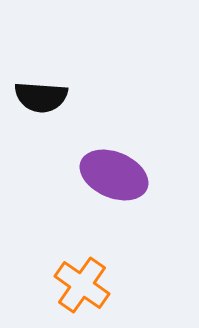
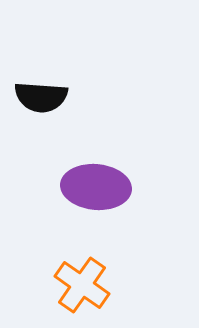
purple ellipse: moved 18 px left, 12 px down; rotated 18 degrees counterclockwise
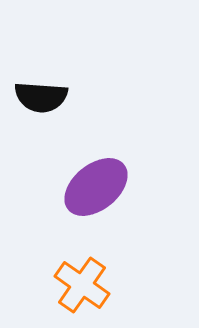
purple ellipse: rotated 44 degrees counterclockwise
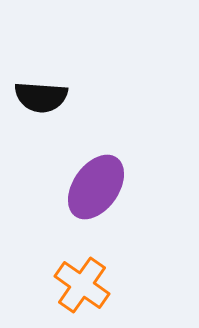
purple ellipse: rotated 16 degrees counterclockwise
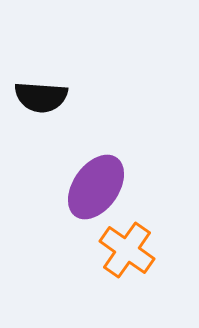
orange cross: moved 45 px right, 35 px up
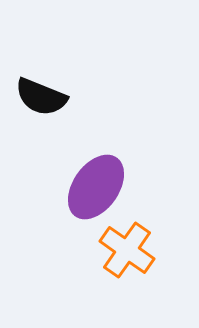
black semicircle: rotated 18 degrees clockwise
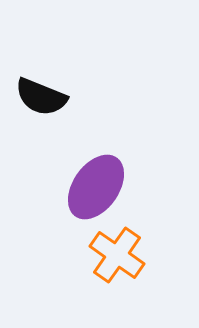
orange cross: moved 10 px left, 5 px down
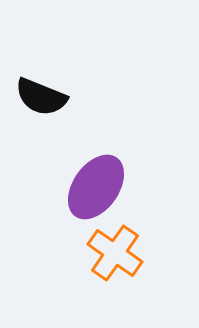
orange cross: moved 2 px left, 2 px up
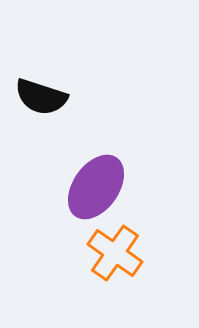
black semicircle: rotated 4 degrees counterclockwise
